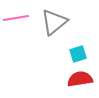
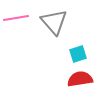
gray triangle: rotated 32 degrees counterclockwise
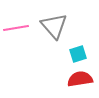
pink line: moved 10 px down
gray triangle: moved 4 px down
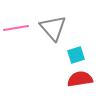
gray triangle: moved 1 px left, 2 px down
cyan square: moved 2 px left, 1 px down
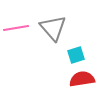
red semicircle: moved 2 px right
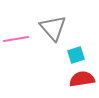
pink line: moved 11 px down
